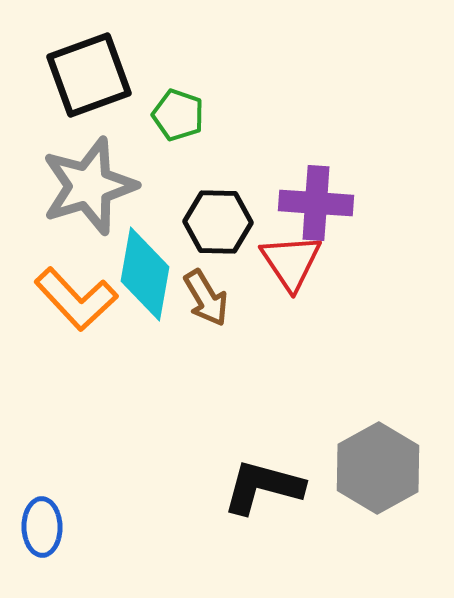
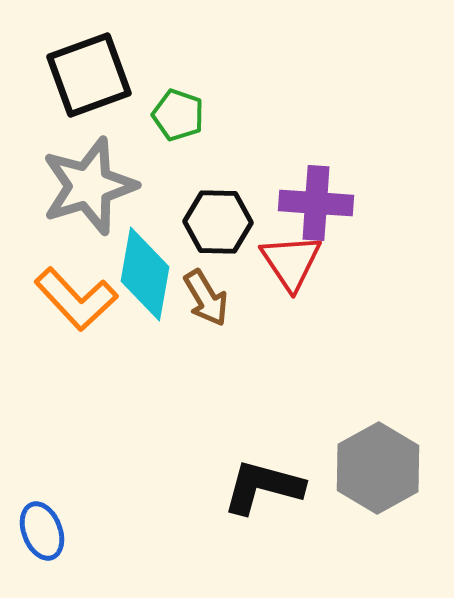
blue ellipse: moved 4 px down; rotated 20 degrees counterclockwise
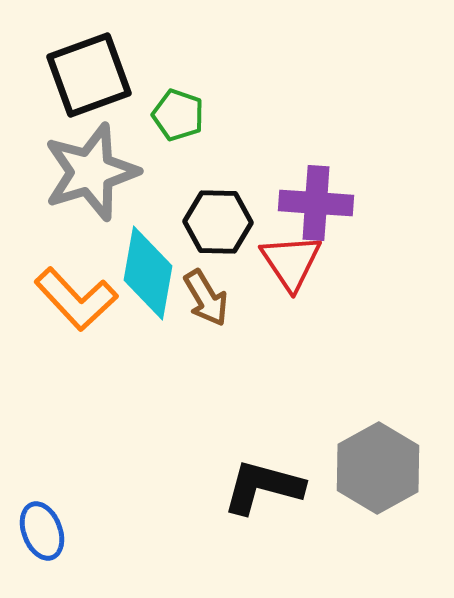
gray star: moved 2 px right, 14 px up
cyan diamond: moved 3 px right, 1 px up
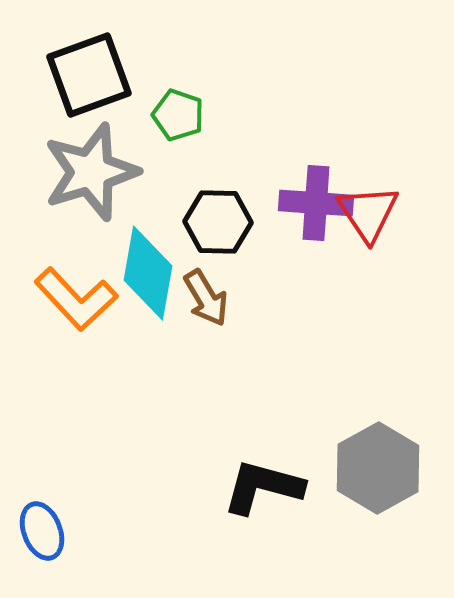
red triangle: moved 77 px right, 49 px up
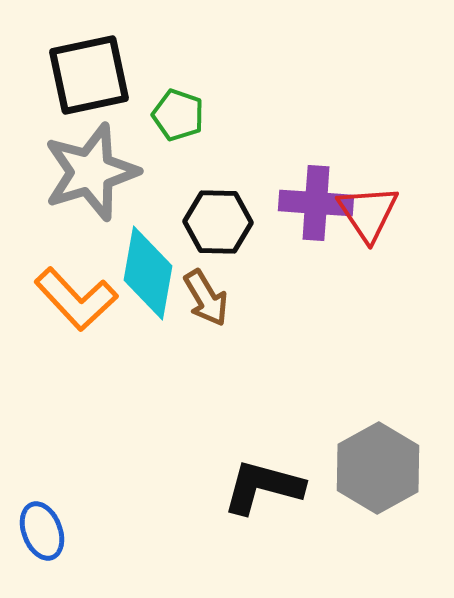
black square: rotated 8 degrees clockwise
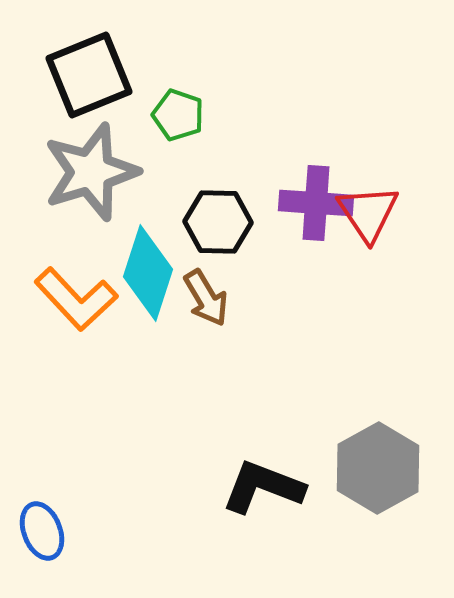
black square: rotated 10 degrees counterclockwise
cyan diamond: rotated 8 degrees clockwise
black L-shape: rotated 6 degrees clockwise
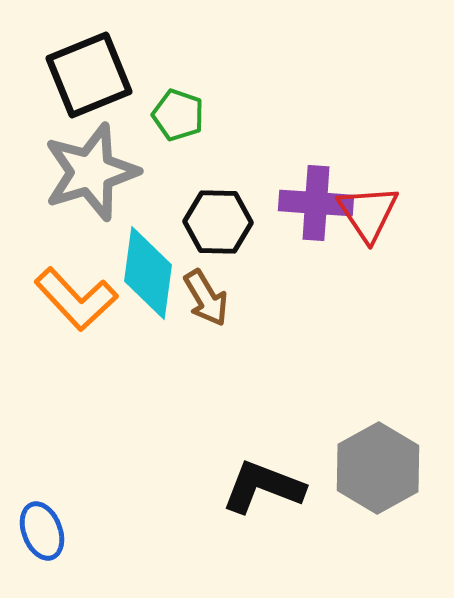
cyan diamond: rotated 10 degrees counterclockwise
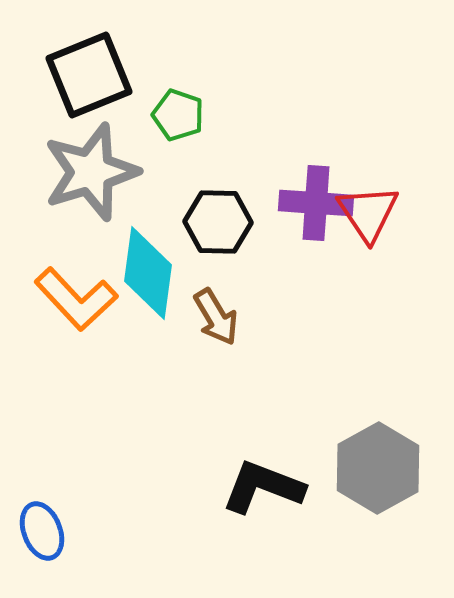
brown arrow: moved 10 px right, 19 px down
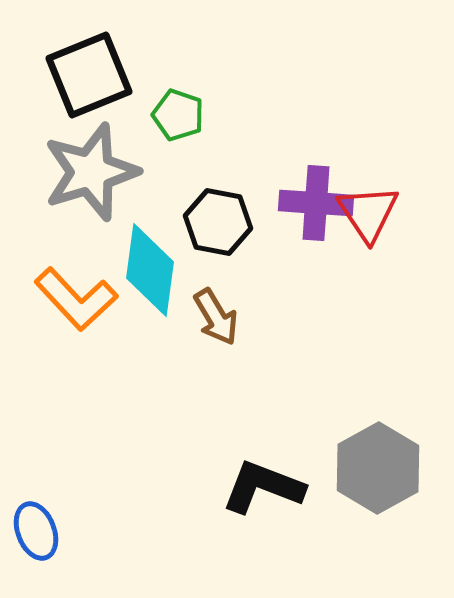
black hexagon: rotated 10 degrees clockwise
cyan diamond: moved 2 px right, 3 px up
blue ellipse: moved 6 px left
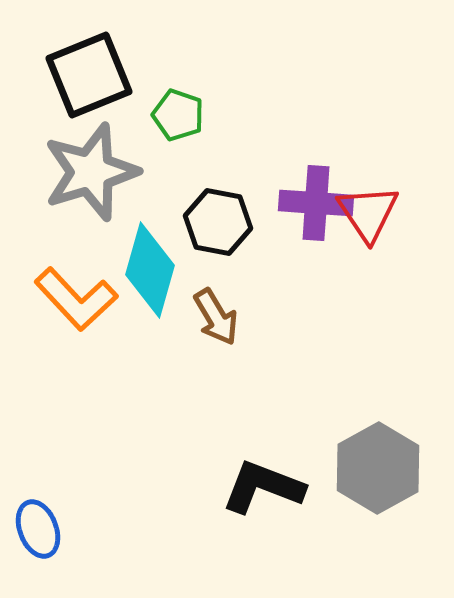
cyan diamond: rotated 8 degrees clockwise
blue ellipse: moved 2 px right, 2 px up
